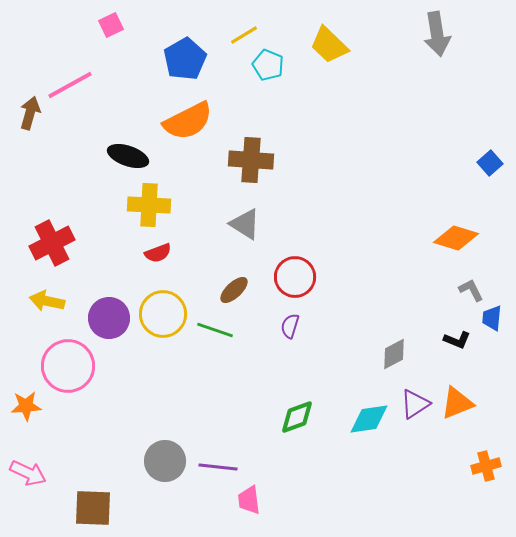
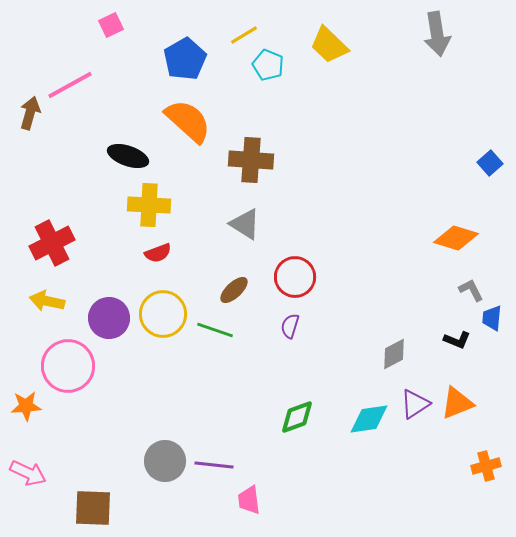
orange semicircle: rotated 111 degrees counterclockwise
purple line: moved 4 px left, 2 px up
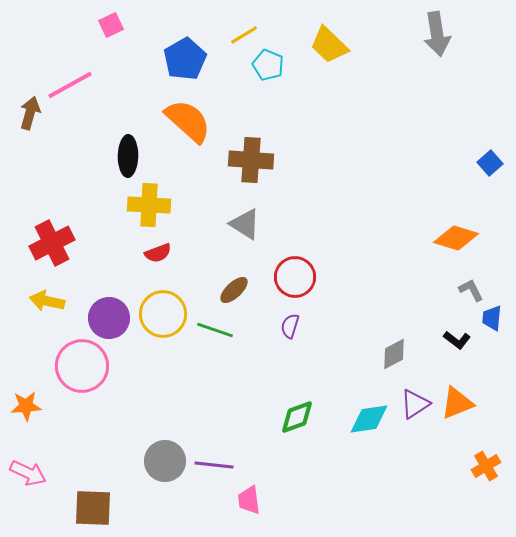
black ellipse: rotated 72 degrees clockwise
black L-shape: rotated 16 degrees clockwise
pink circle: moved 14 px right
orange cross: rotated 16 degrees counterclockwise
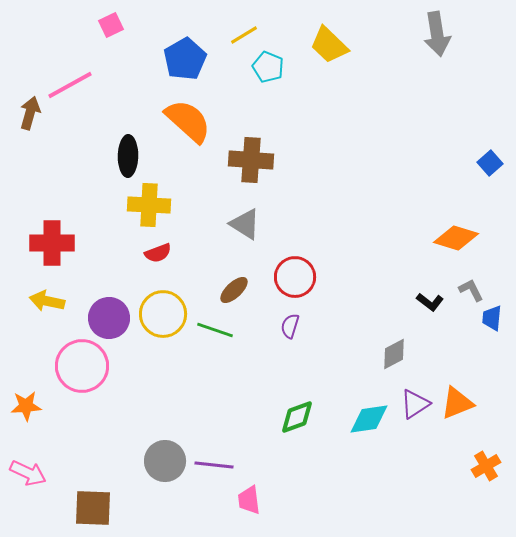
cyan pentagon: moved 2 px down
red cross: rotated 27 degrees clockwise
black L-shape: moved 27 px left, 38 px up
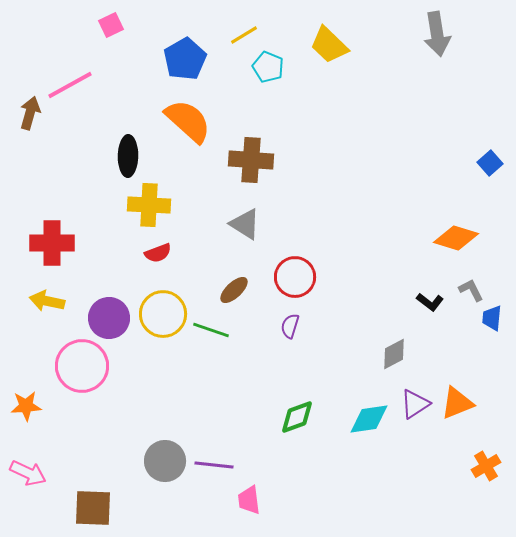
green line: moved 4 px left
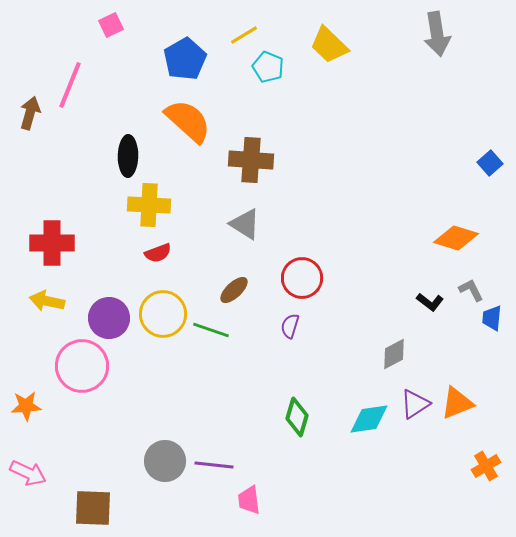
pink line: rotated 39 degrees counterclockwise
red circle: moved 7 px right, 1 px down
green diamond: rotated 54 degrees counterclockwise
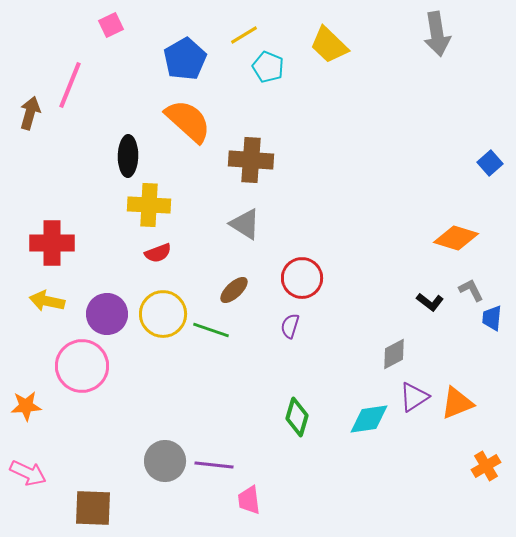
purple circle: moved 2 px left, 4 px up
purple triangle: moved 1 px left, 7 px up
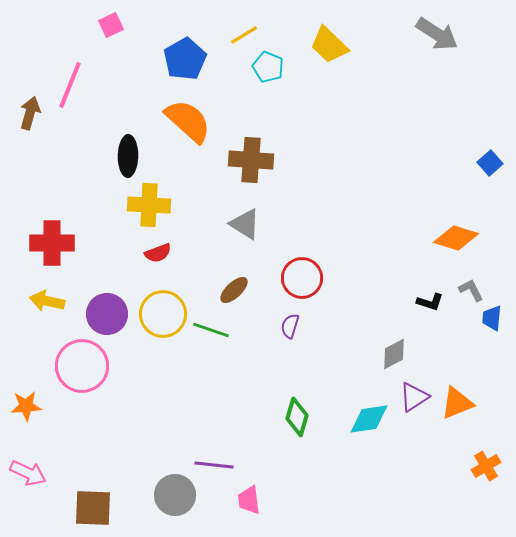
gray arrow: rotated 48 degrees counterclockwise
black L-shape: rotated 20 degrees counterclockwise
gray circle: moved 10 px right, 34 px down
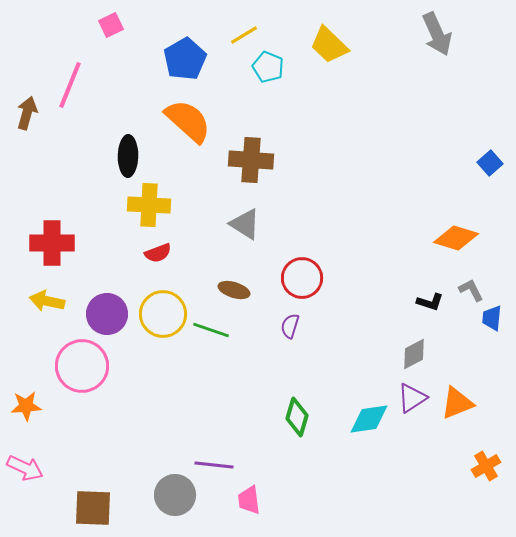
gray arrow: rotated 33 degrees clockwise
brown arrow: moved 3 px left
brown ellipse: rotated 60 degrees clockwise
gray diamond: moved 20 px right
purple triangle: moved 2 px left, 1 px down
pink arrow: moved 3 px left, 5 px up
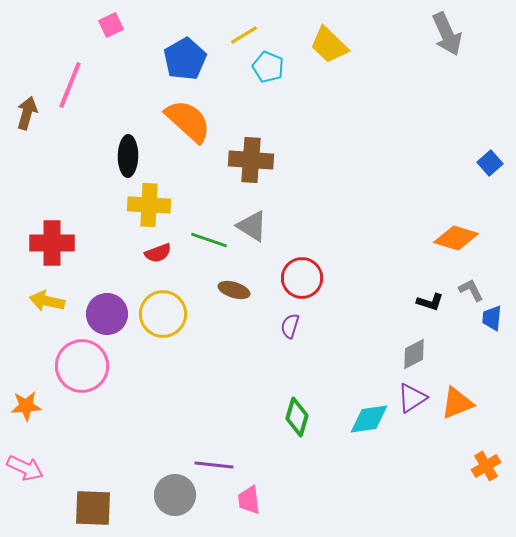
gray arrow: moved 10 px right
gray triangle: moved 7 px right, 2 px down
green line: moved 2 px left, 90 px up
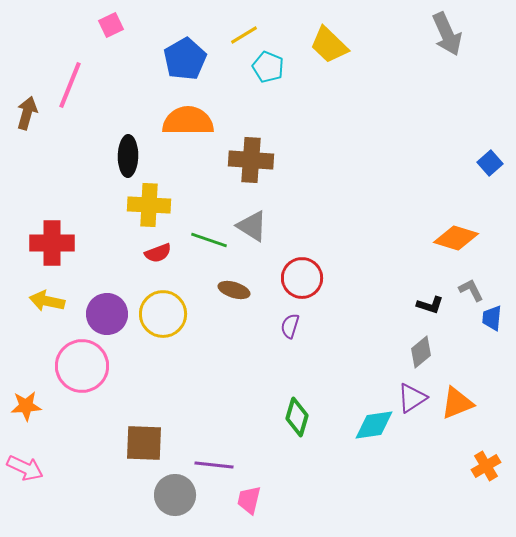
orange semicircle: rotated 42 degrees counterclockwise
black L-shape: moved 3 px down
gray diamond: moved 7 px right, 2 px up; rotated 12 degrees counterclockwise
cyan diamond: moved 5 px right, 6 px down
pink trapezoid: rotated 20 degrees clockwise
brown square: moved 51 px right, 65 px up
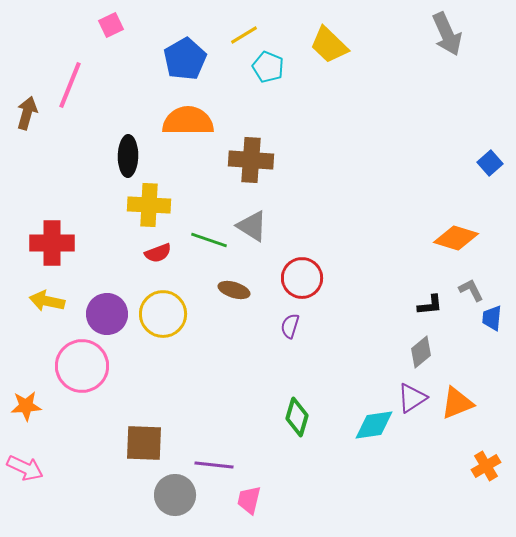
black L-shape: rotated 24 degrees counterclockwise
